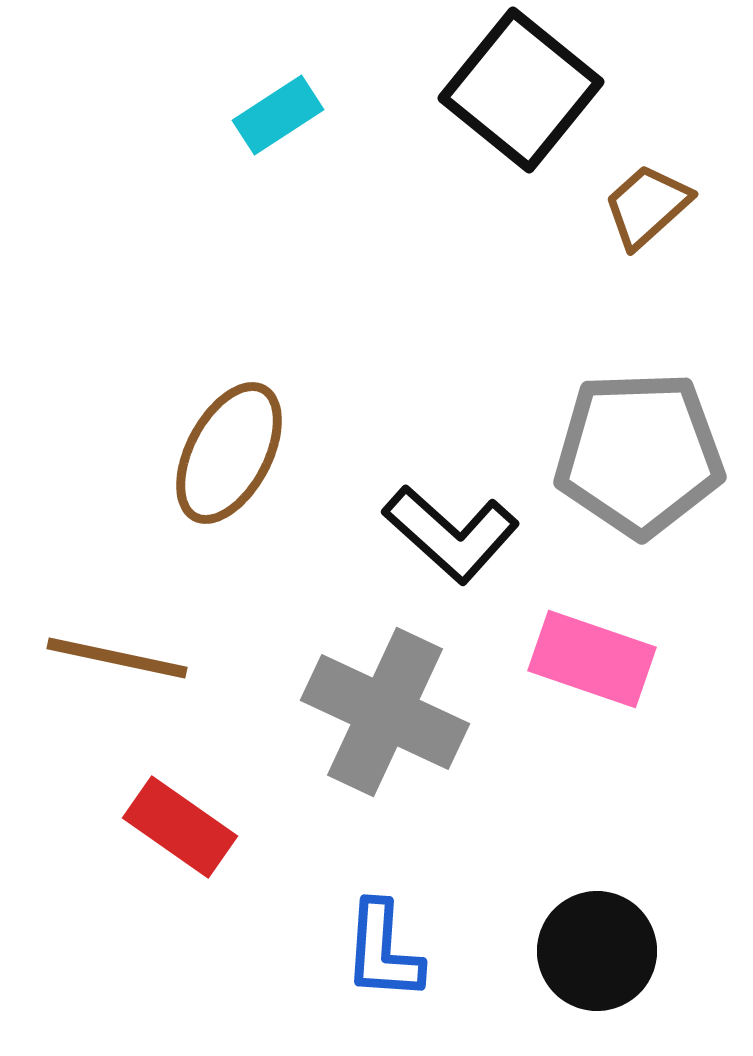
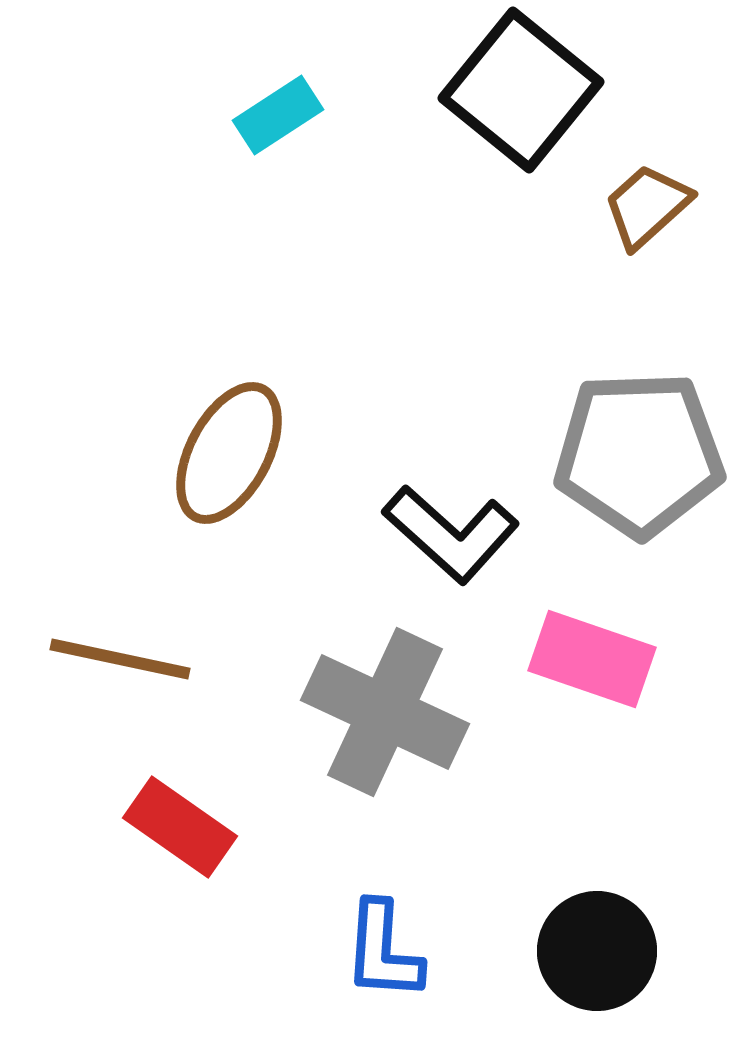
brown line: moved 3 px right, 1 px down
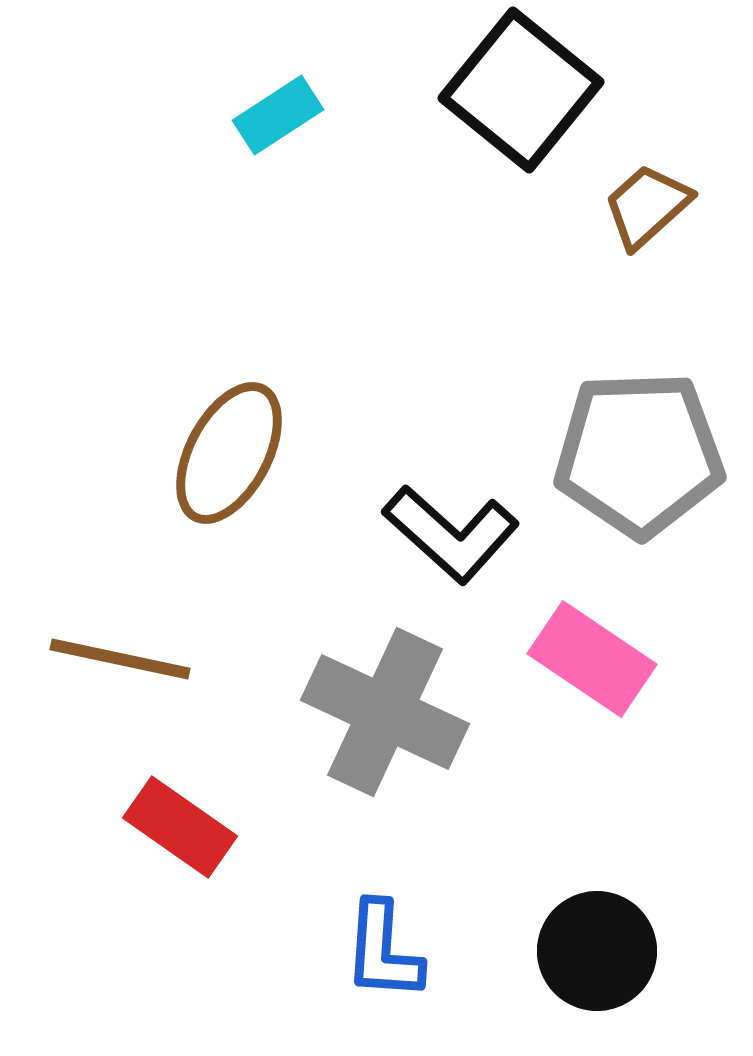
pink rectangle: rotated 15 degrees clockwise
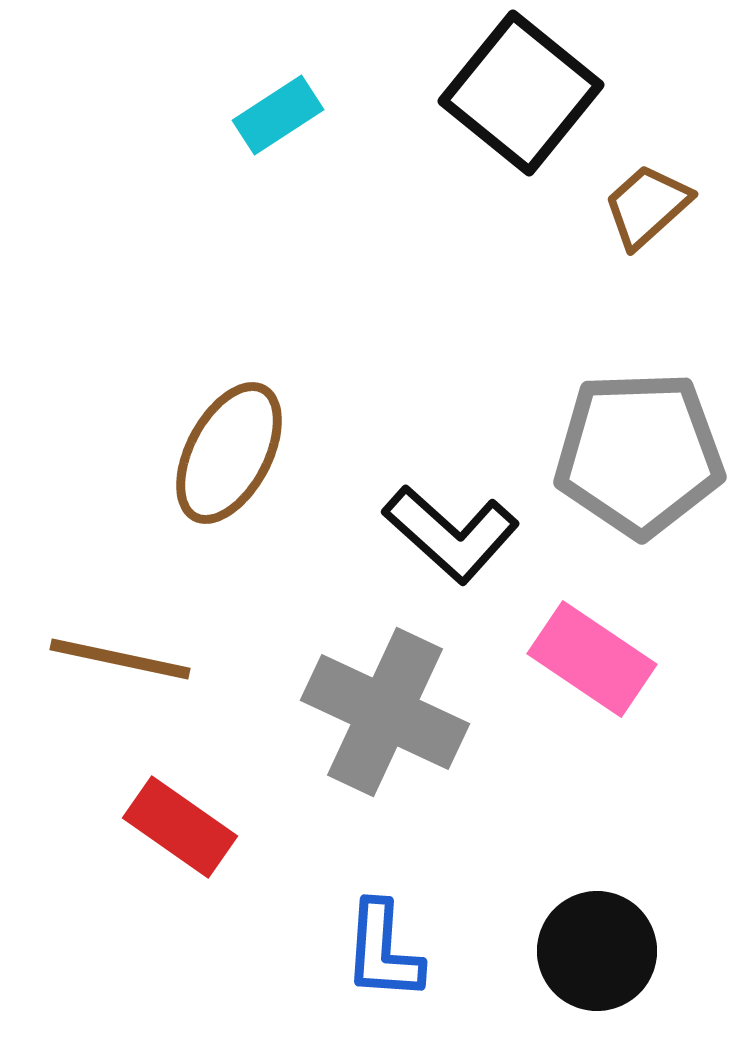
black square: moved 3 px down
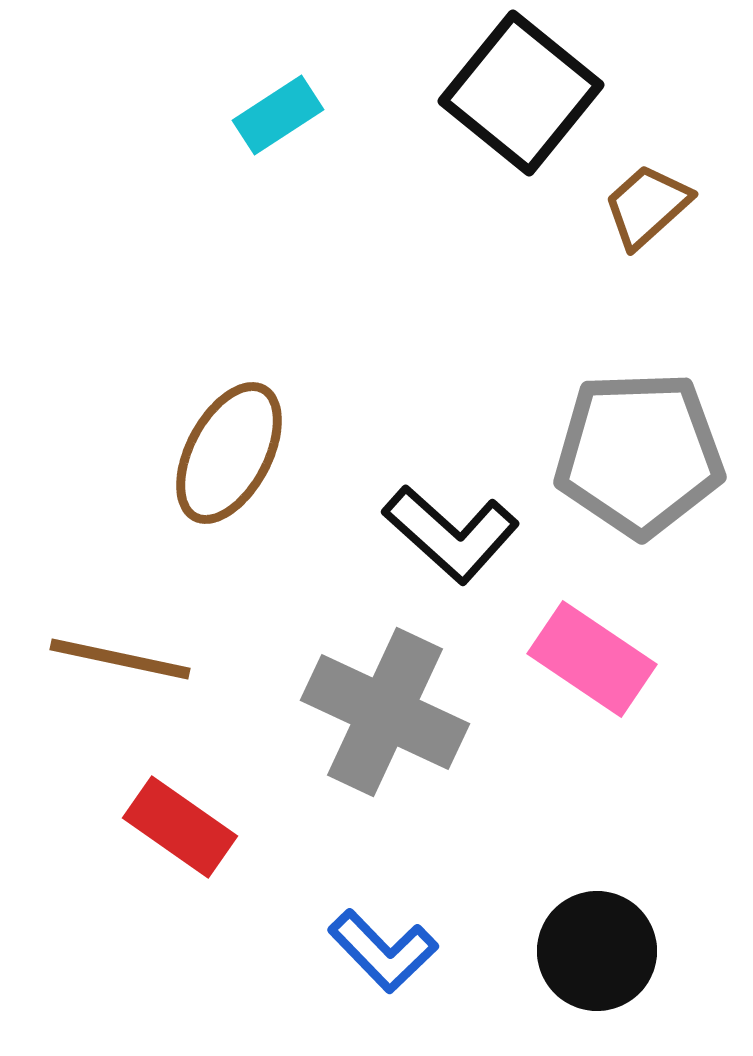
blue L-shape: rotated 48 degrees counterclockwise
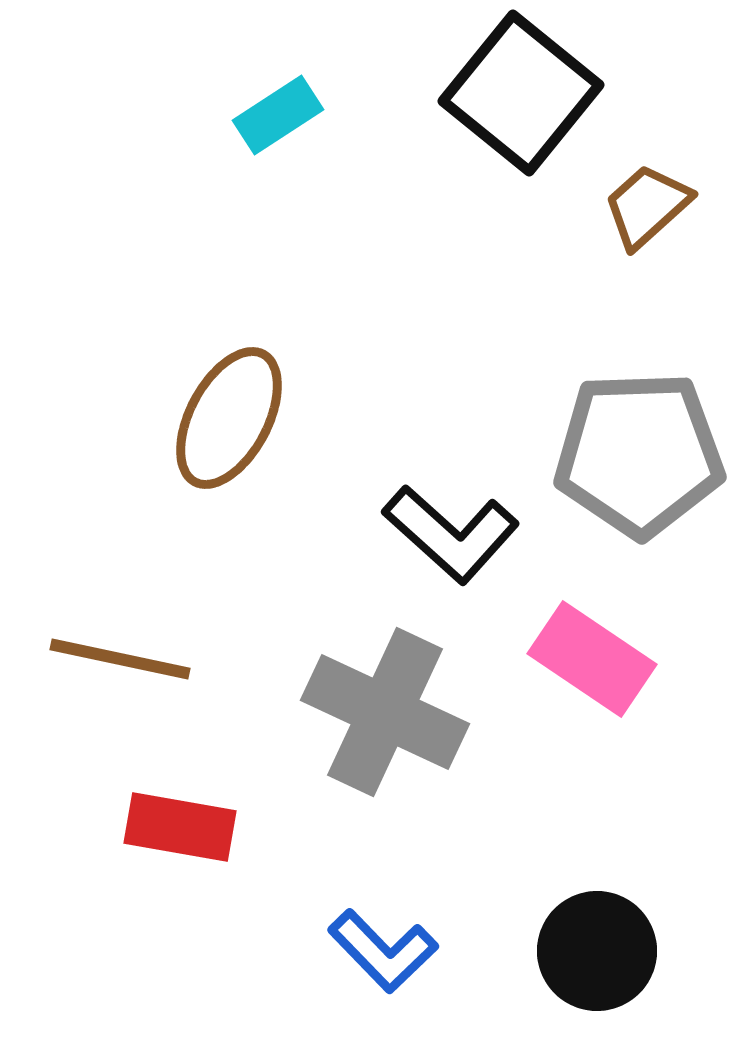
brown ellipse: moved 35 px up
red rectangle: rotated 25 degrees counterclockwise
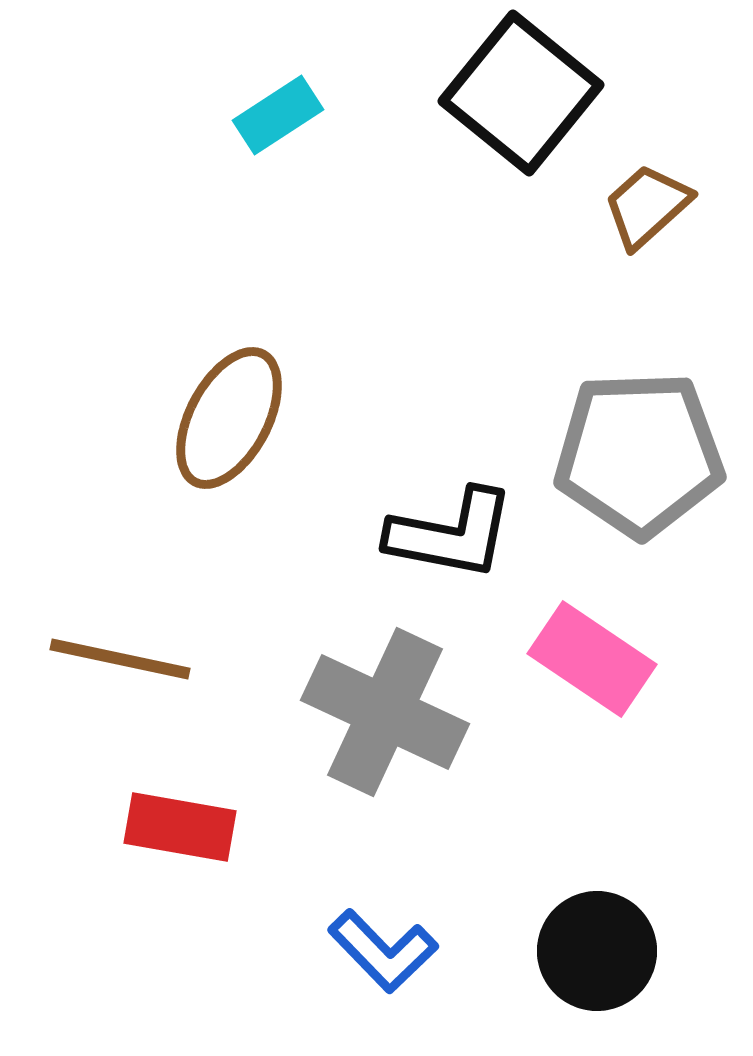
black L-shape: rotated 31 degrees counterclockwise
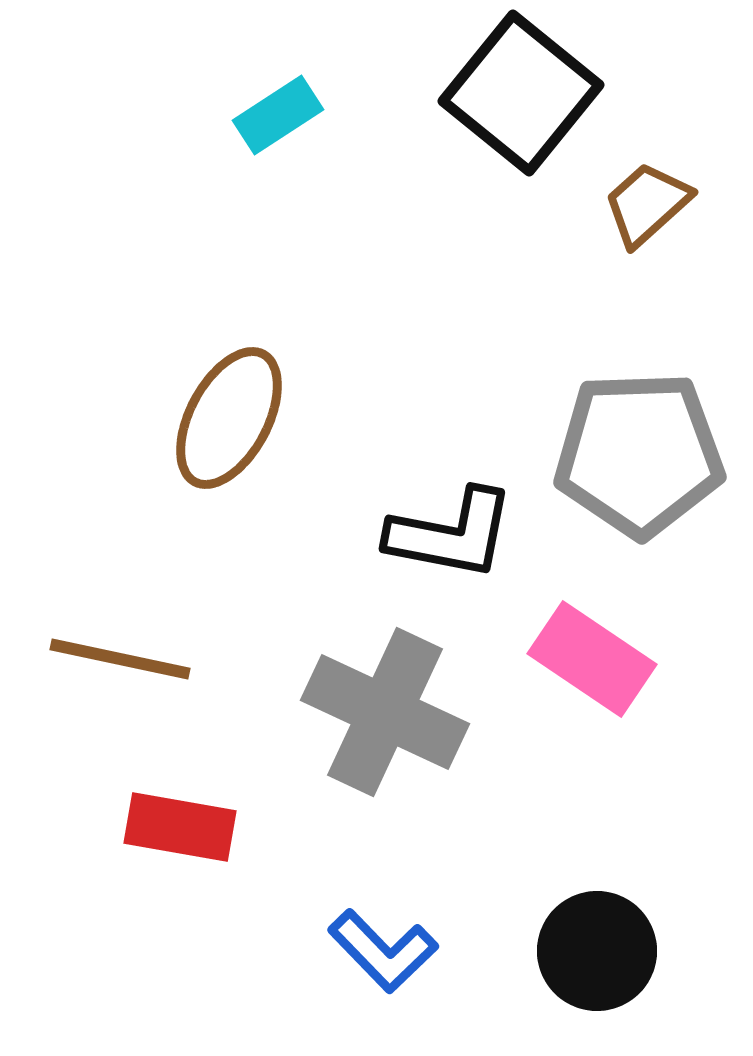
brown trapezoid: moved 2 px up
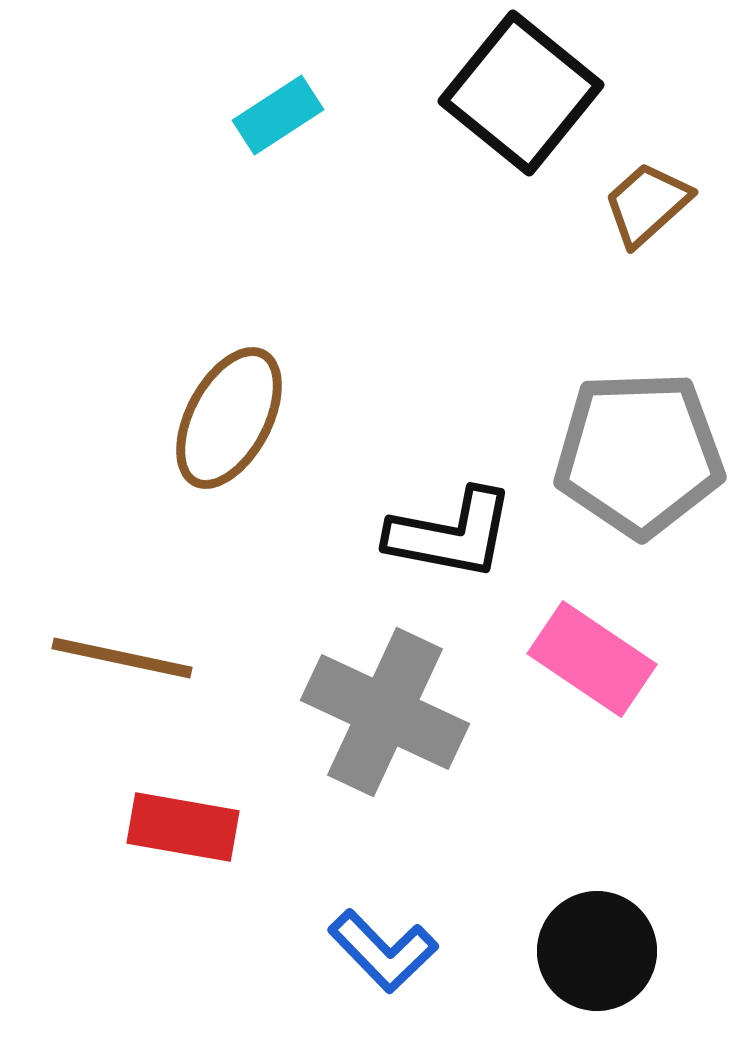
brown line: moved 2 px right, 1 px up
red rectangle: moved 3 px right
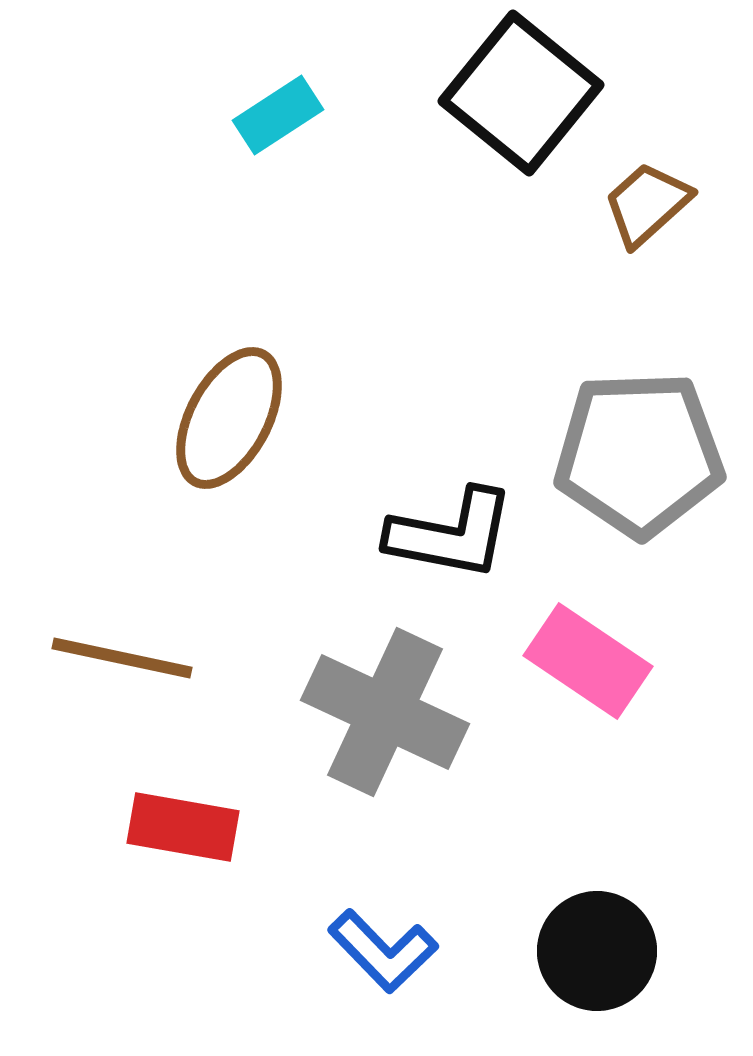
pink rectangle: moved 4 px left, 2 px down
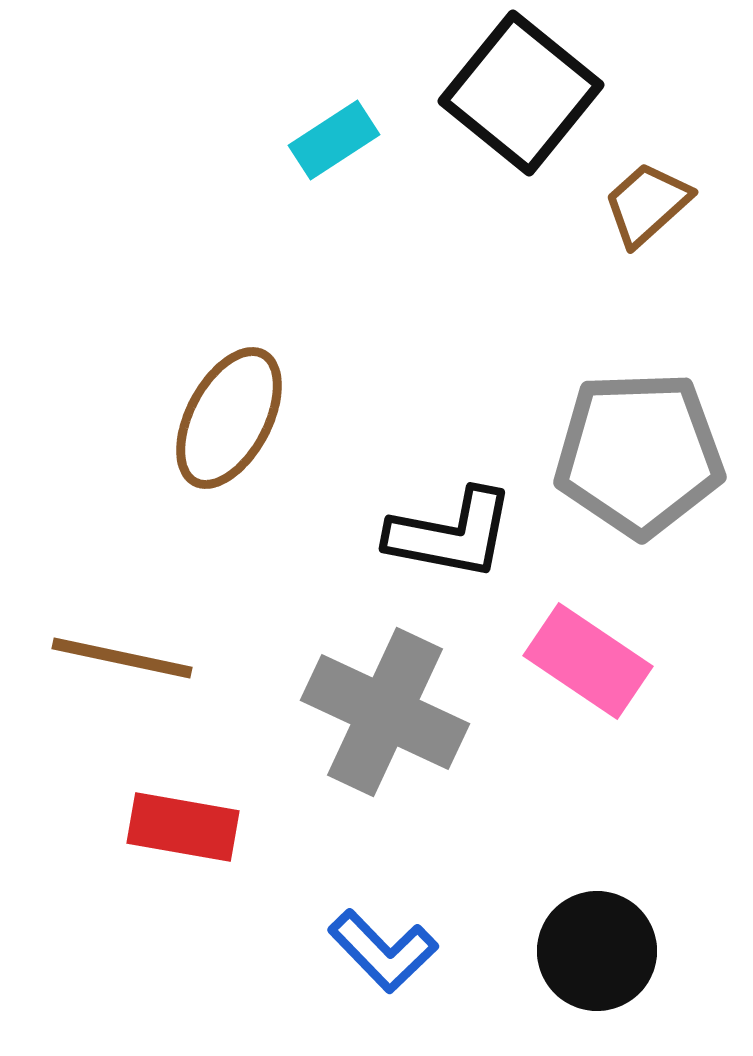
cyan rectangle: moved 56 px right, 25 px down
